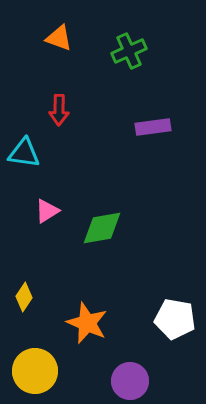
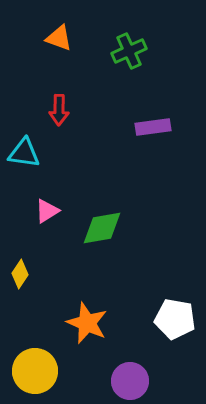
yellow diamond: moved 4 px left, 23 px up
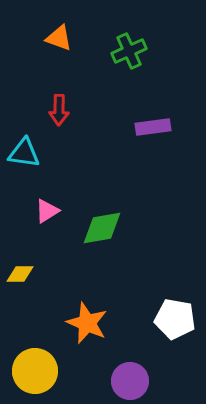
yellow diamond: rotated 56 degrees clockwise
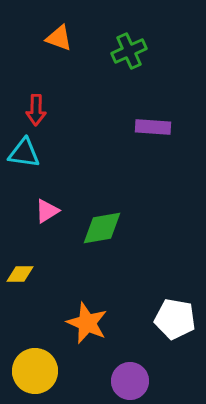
red arrow: moved 23 px left
purple rectangle: rotated 12 degrees clockwise
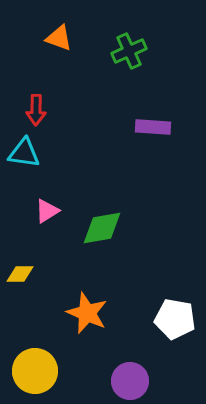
orange star: moved 10 px up
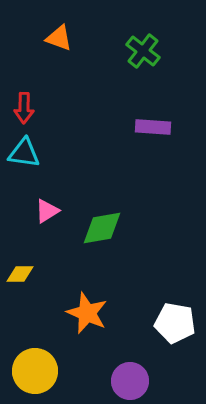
green cross: moved 14 px right; rotated 28 degrees counterclockwise
red arrow: moved 12 px left, 2 px up
white pentagon: moved 4 px down
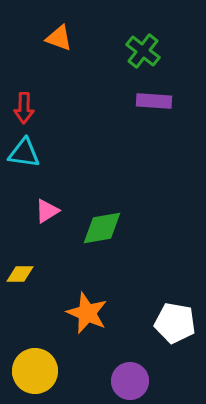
purple rectangle: moved 1 px right, 26 px up
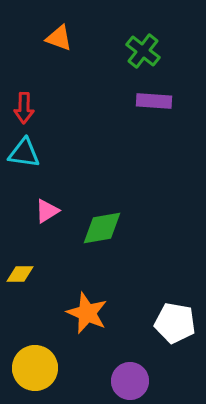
yellow circle: moved 3 px up
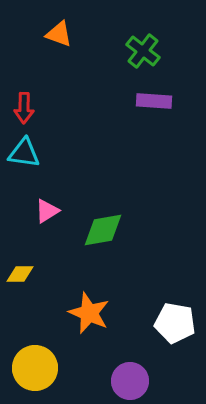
orange triangle: moved 4 px up
green diamond: moved 1 px right, 2 px down
orange star: moved 2 px right
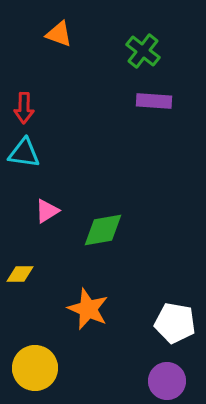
orange star: moved 1 px left, 4 px up
purple circle: moved 37 px right
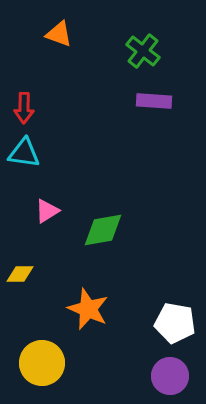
yellow circle: moved 7 px right, 5 px up
purple circle: moved 3 px right, 5 px up
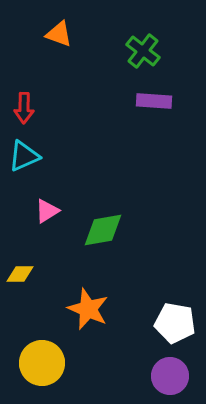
cyan triangle: moved 3 px down; rotated 32 degrees counterclockwise
